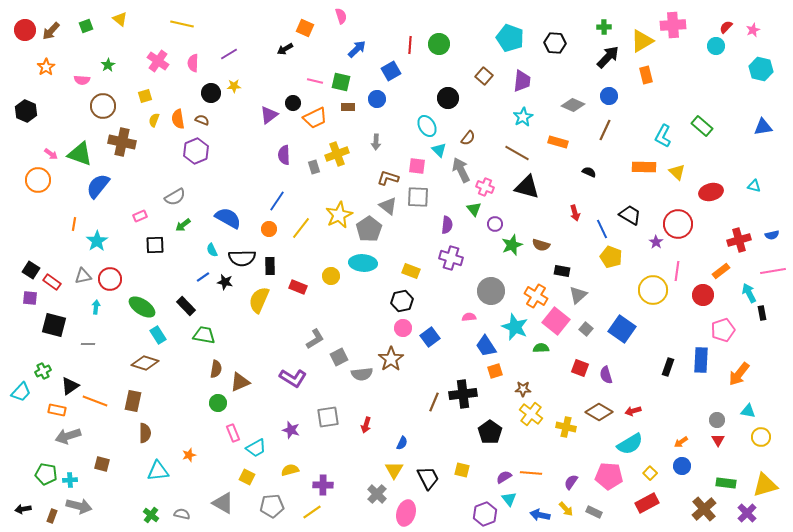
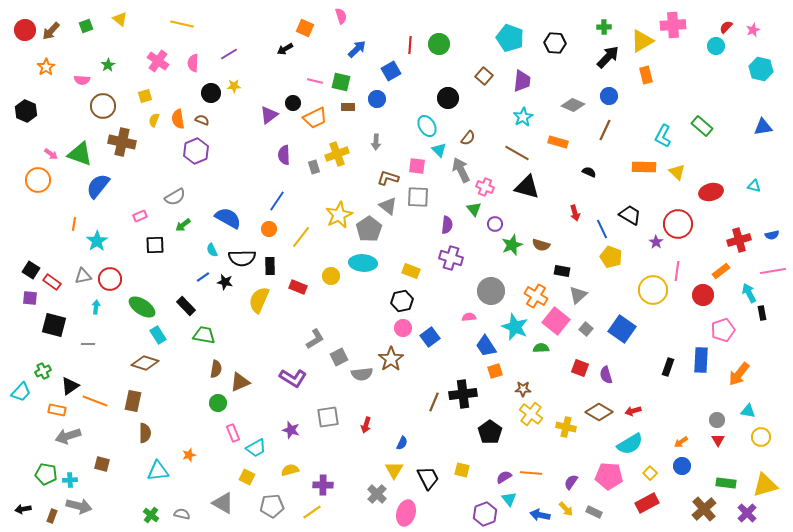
yellow line at (301, 228): moved 9 px down
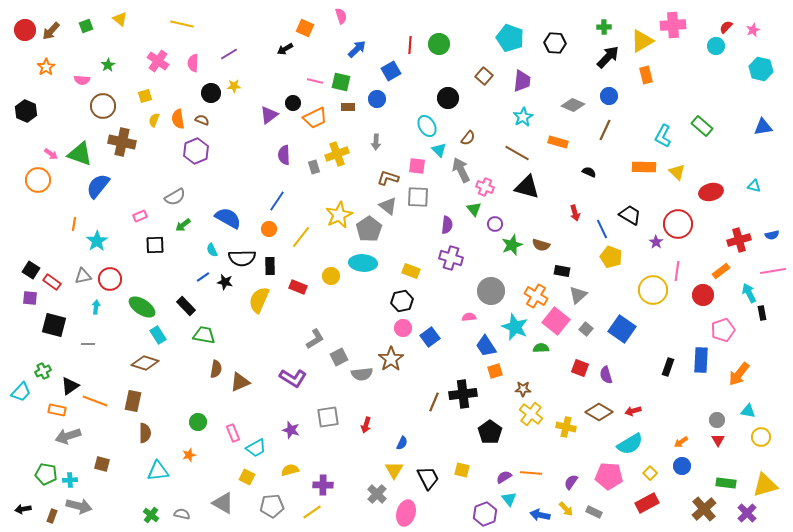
green circle at (218, 403): moved 20 px left, 19 px down
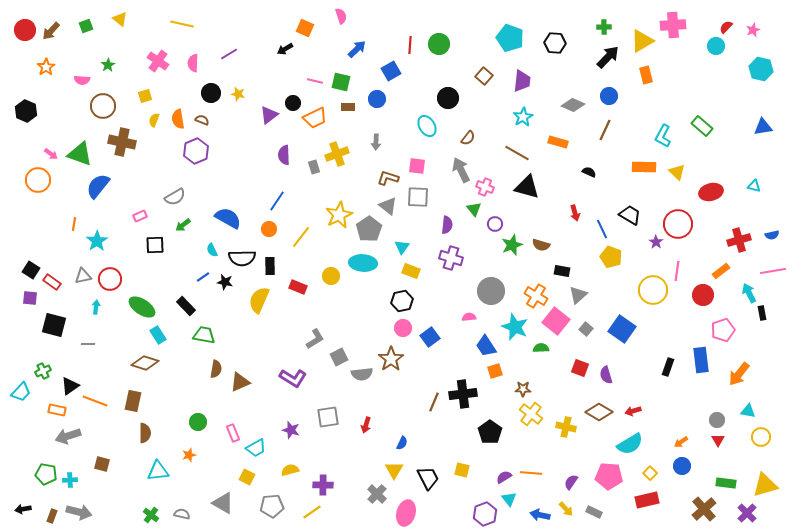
yellow star at (234, 86): moved 4 px right, 8 px down; rotated 16 degrees clockwise
cyan triangle at (439, 150): moved 37 px left, 97 px down; rotated 21 degrees clockwise
blue rectangle at (701, 360): rotated 10 degrees counterclockwise
red rectangle at (647, 503): moved 3 px up; rotated 15 degrees clockwise
gray arrow at (79, 506): moved 6 px down
